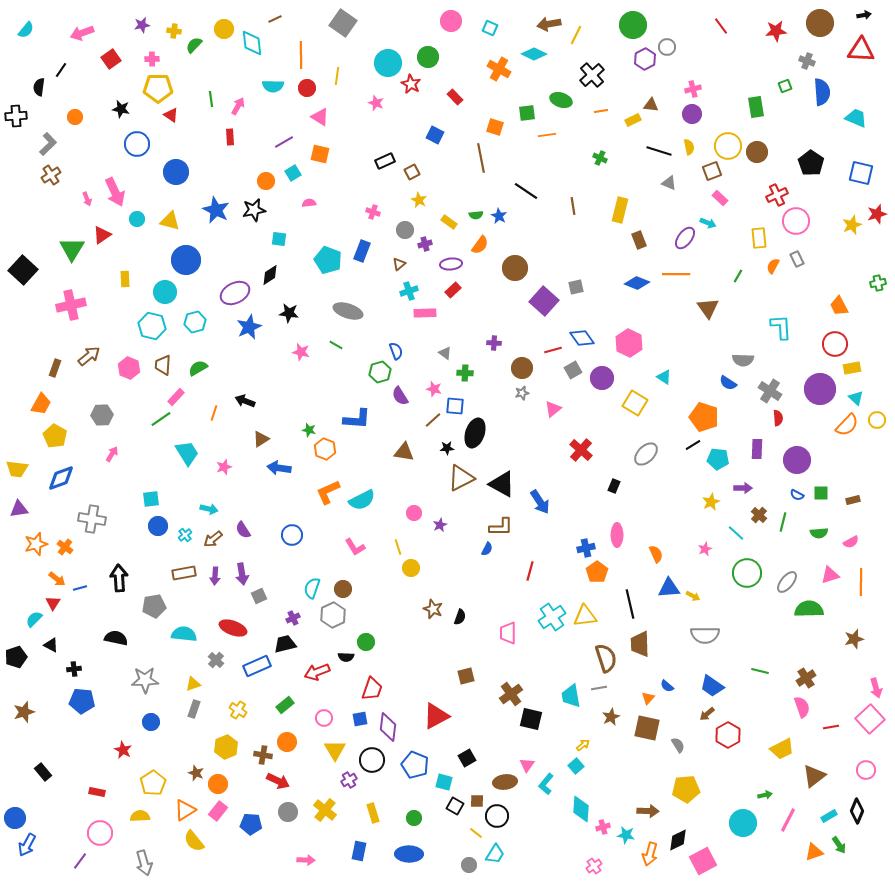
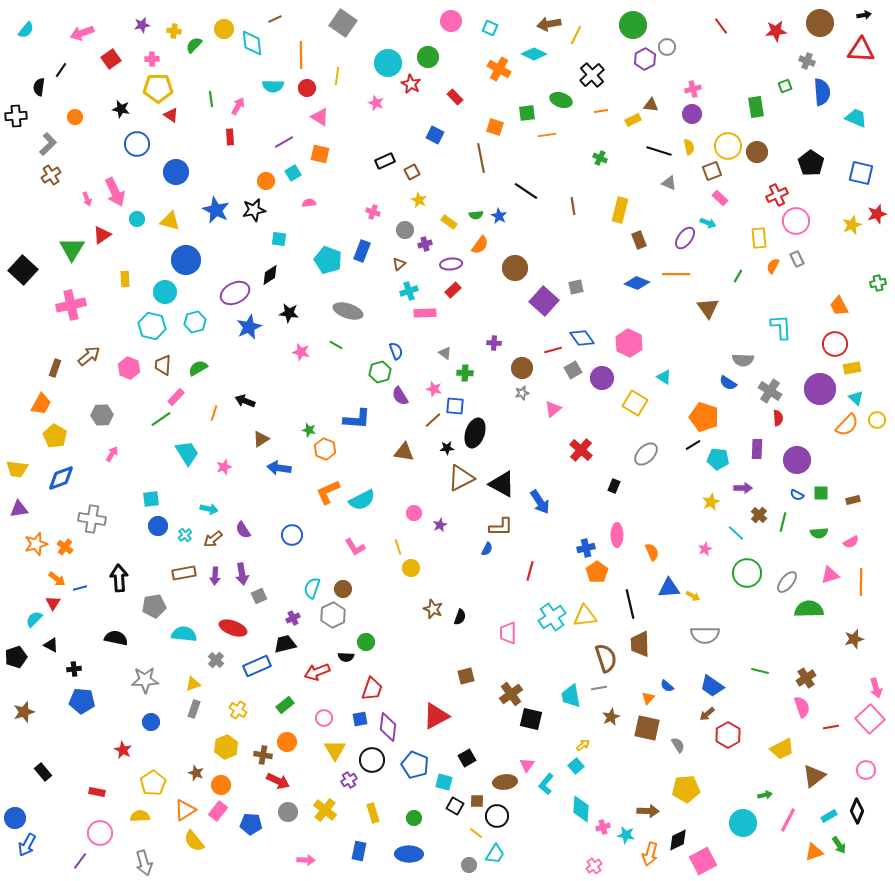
orange semicircle at (656, 554): moved 4 px left, 2 px up
orange circle at (218, 784): moved 3 px right, 1 px down
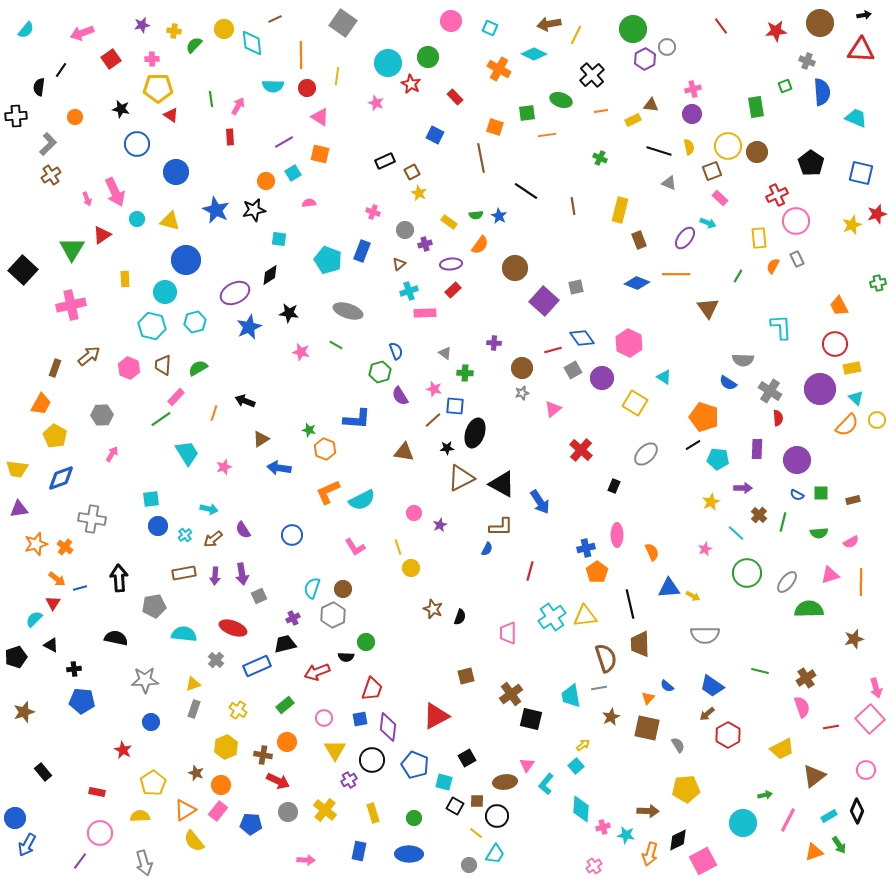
green circle at (633, 25): moved 4 px down
yellow star at (419, 200): moved 7 px up
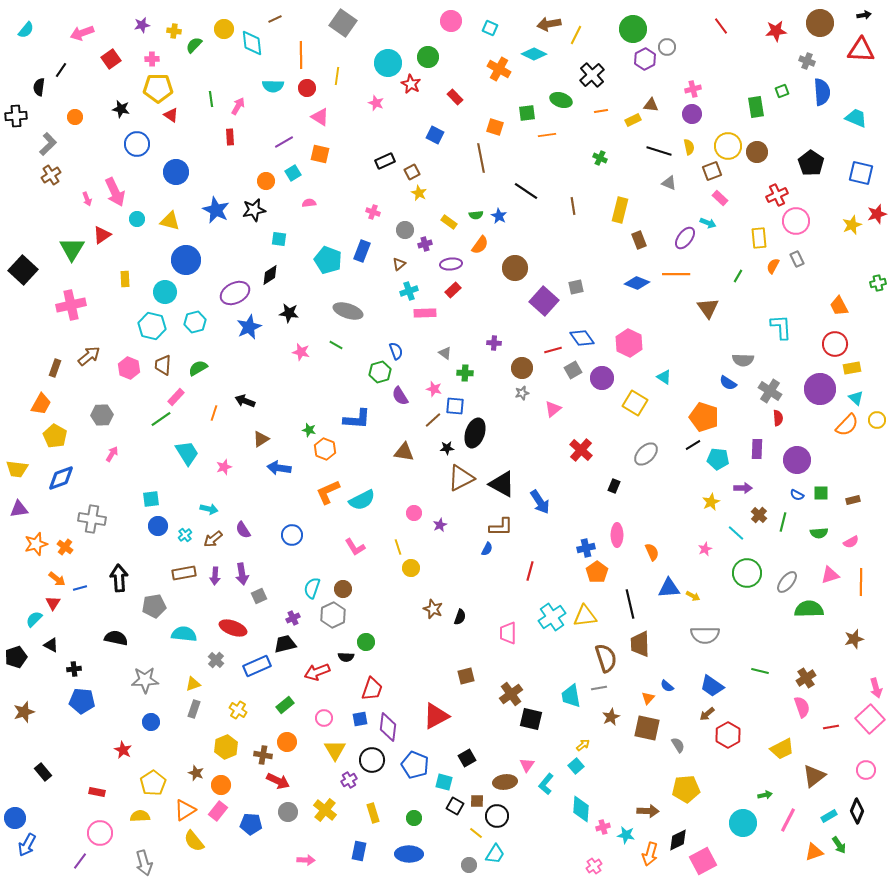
green square at (785, 86): moved 3 px left, 5 px down
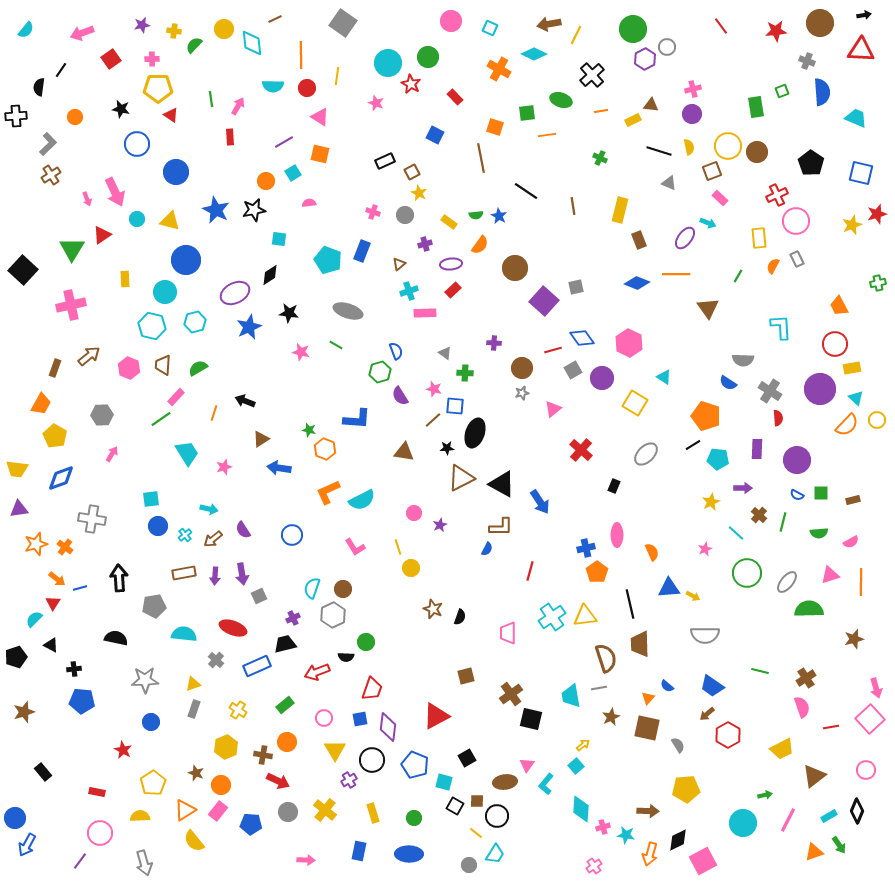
gray circle at (405, 230): moved 15 px up
orange pentagon at (704, 417): moved 2 px right, 1 px up
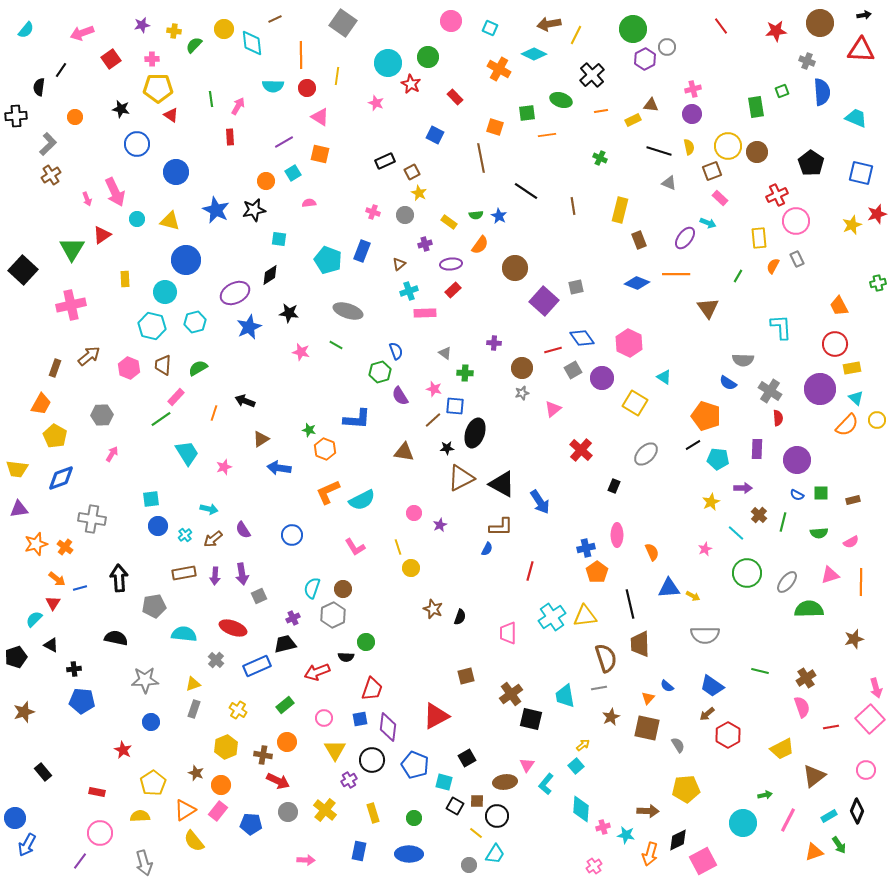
cyan trapezoid at (571, 696): moved 6 px left
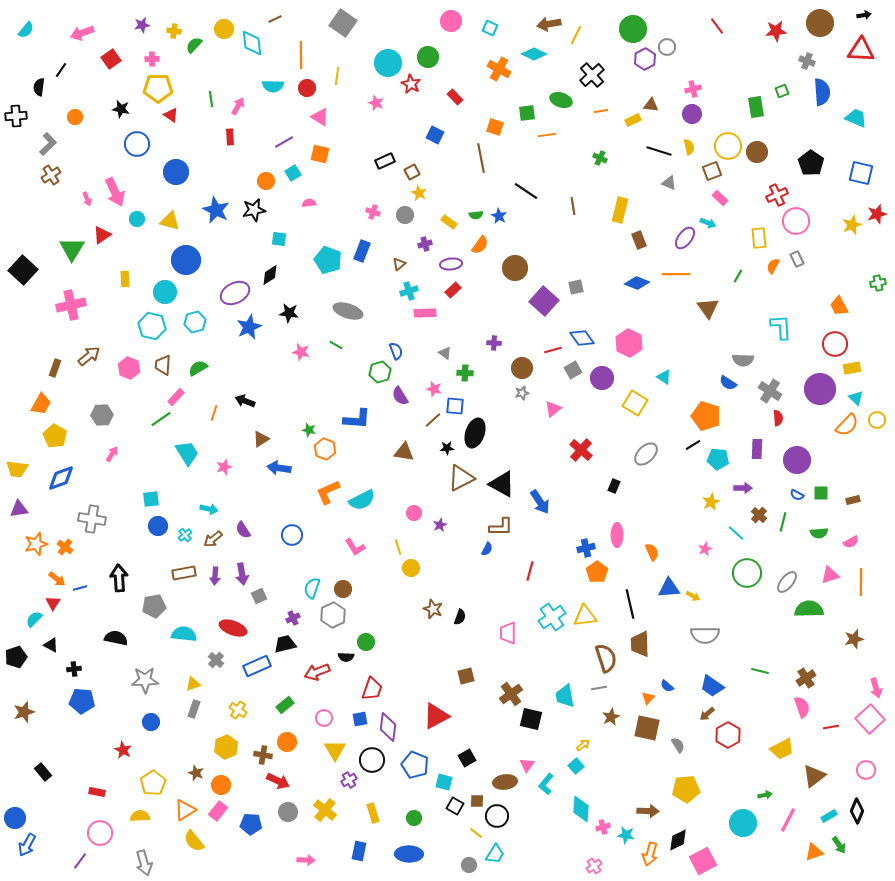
red line at (721, 26): moved 4 px left
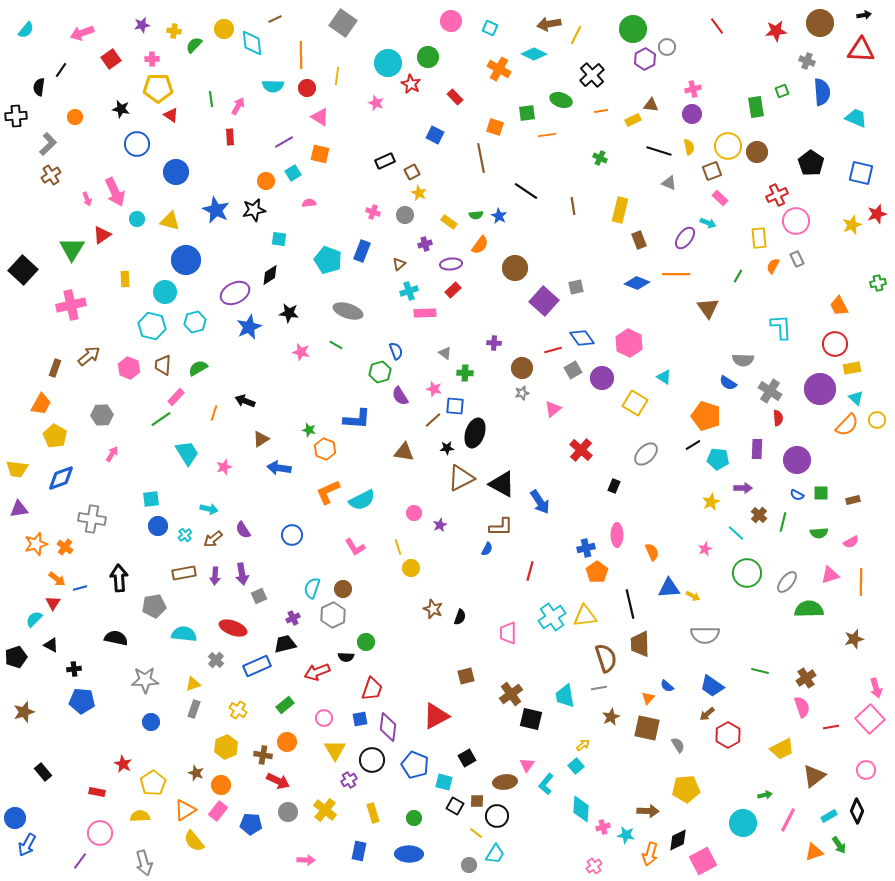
red star at (123, 750): moved 14 px down
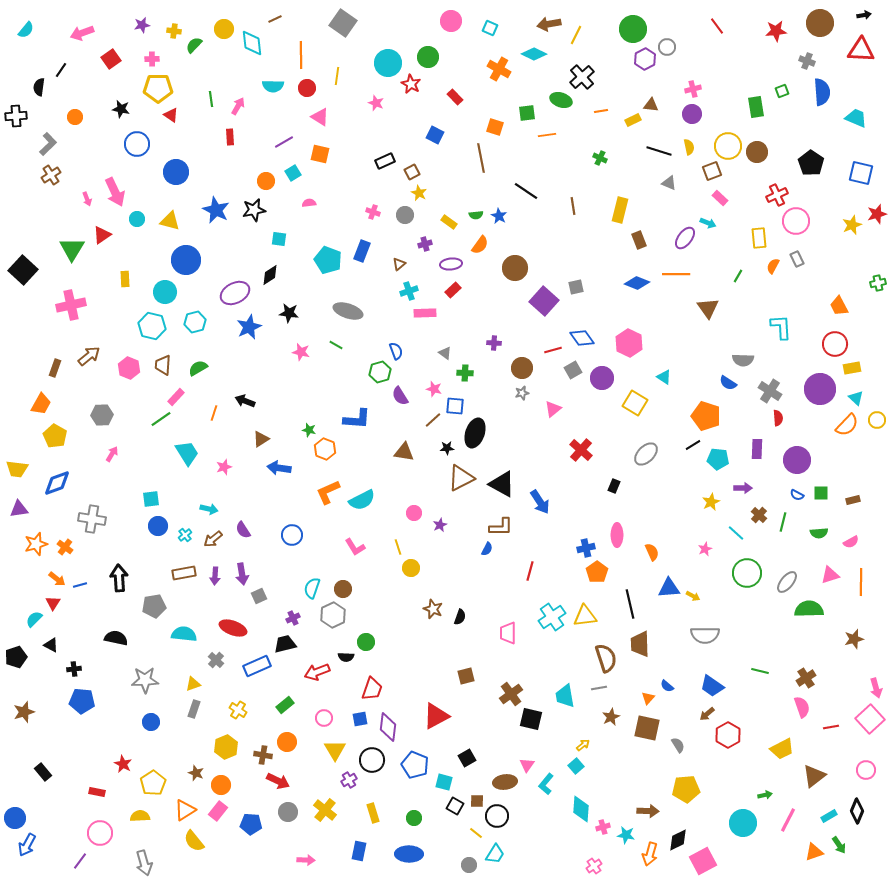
black cross at (592, 75): moved 10 px left, 2 px down
blue diamond at (61, 478): moved 4 px left, 5 px down
blue line at (80, 588): moved 3 px up
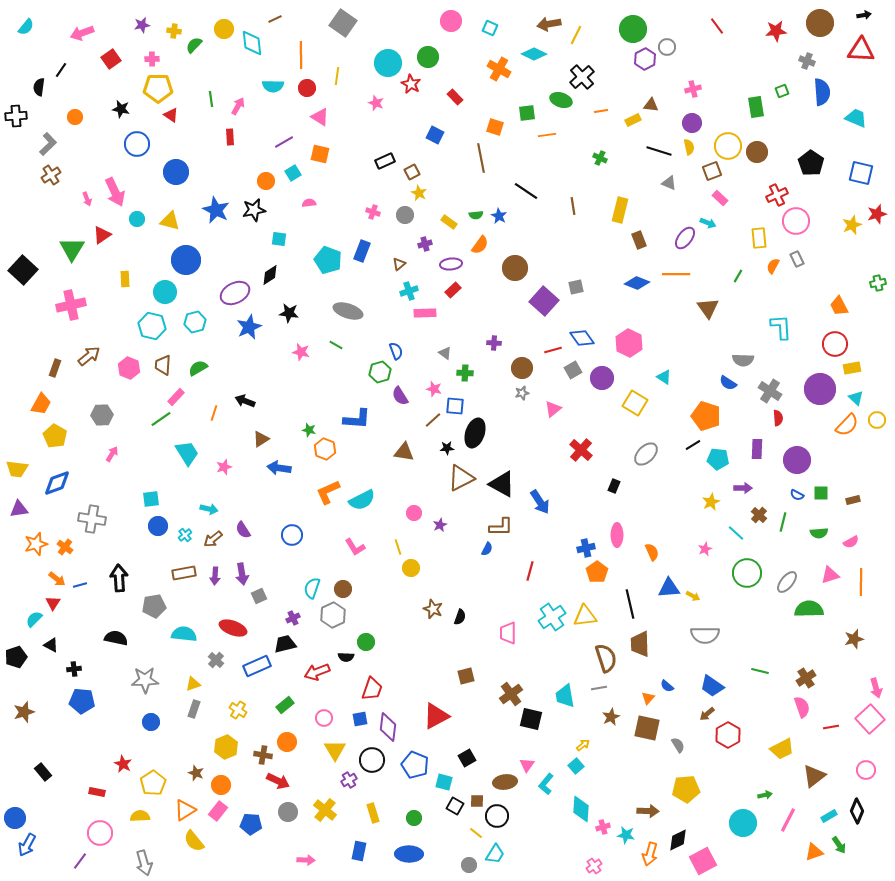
cyan semicircle at (26, 30): moved 3 px up
purple circle at (692, 114): moved 9 px down
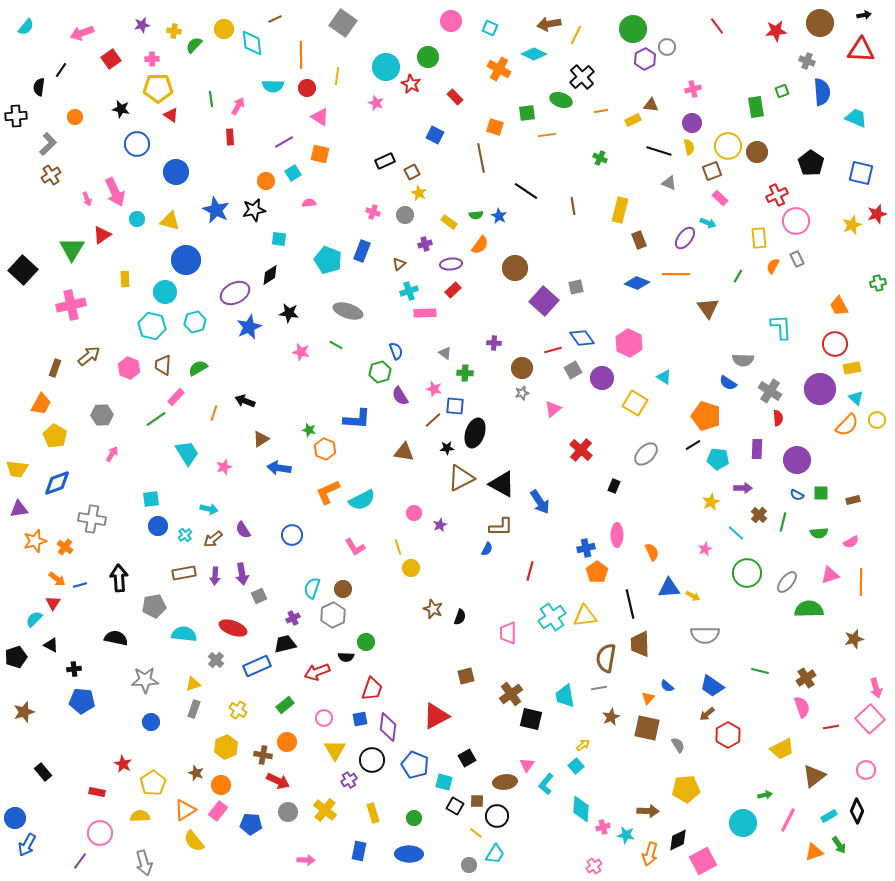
cyan circle at (388, 63): moved 2 px left, 4 px down
green line at (161, 419): moved 5 px left
orange star at (36, 544): moved 1 px left, 3 px up
brown semicircle at (606, 658): rotated 152 degrees counterclockwise
